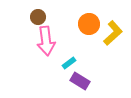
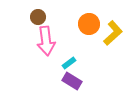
purple rectangle: moved 8 px left
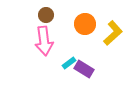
brown circle: moved 8 px right, 2 px up
orange circle: moved 4 px left
pink arrow: moved 2 px left
purple rectangle: moved 12 px right, 12 px up
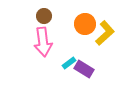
brown circle: moved 2 px left, 1 px down
yellow L-shape: moved 8 px left
pink arrow: moved 1 px left, 1 px down
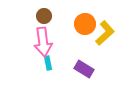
cyan rectangle: moved 21 px left; rotated 64 degrees counterclockwise
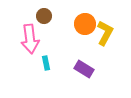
yellow L-shape: rotated 20 degrees counterclockwise
pink arrow: moved 13 px left, 3 px up
cyan rectangle: moved 2 px left
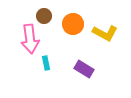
orange circle: moved 12 px left
yellow L-shape: rotated 90 degrees clockwise
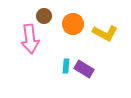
cyan rectangle: moved 20 px right, 3 px down; rotated 16 degrees clockwise
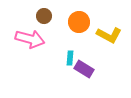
orange circle: moved 6 px right, 2 px up
yellow L-shape: moved 4 px right, 2 px down
pink arrow: rotated 68 degrees counterclockwise
cyan rectangle: moved 4 px right, 8 px up
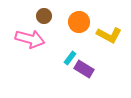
cyan rectangle: rotated 32 degrees clockwise
